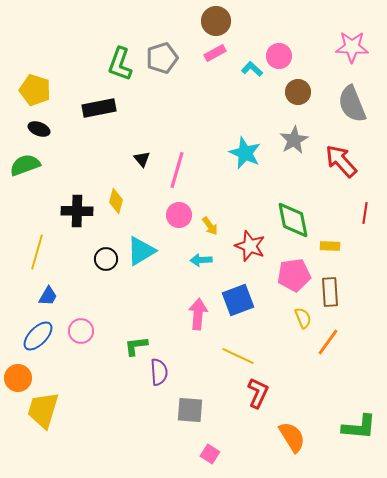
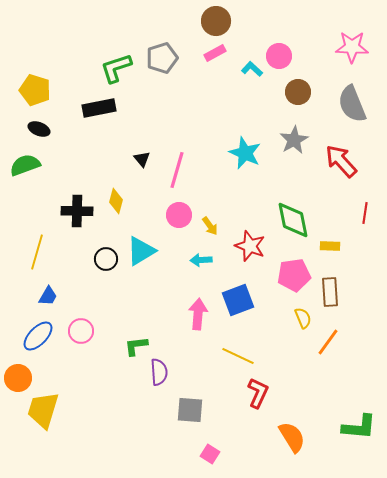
green L-shape at (120, 64): moved 4 px left, 4 px down; rotated 52 degrees clockwise
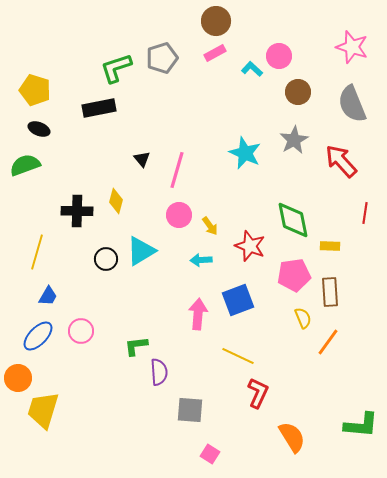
pink star at (352, 47): rotated 16 degrees clockwise
green L-shape at (359, 427): moved 2 px right, 2 px up
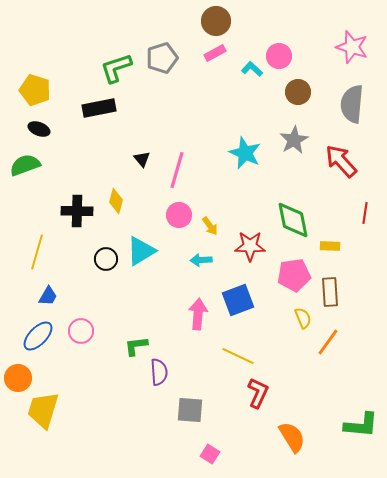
gray semicircle at (352, 104): rotated 27 degrees clockwise
red star at (250, 246): rotated 20 degrees counterclockwise
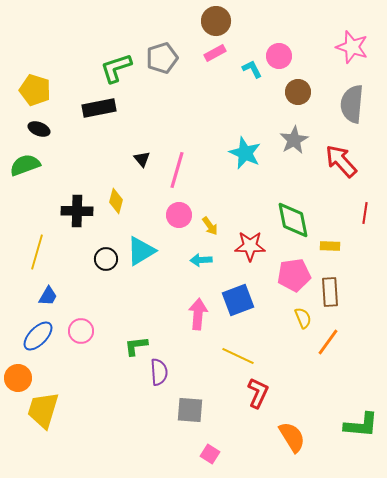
cyan L-shape at (252, 69): rotated 20 degrees clockwise
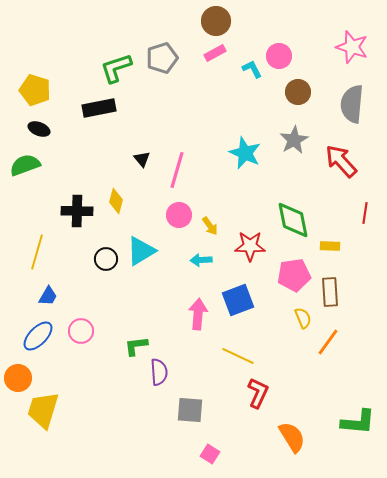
green L-shape at (361, 425): moved 3 px left, 3 px up
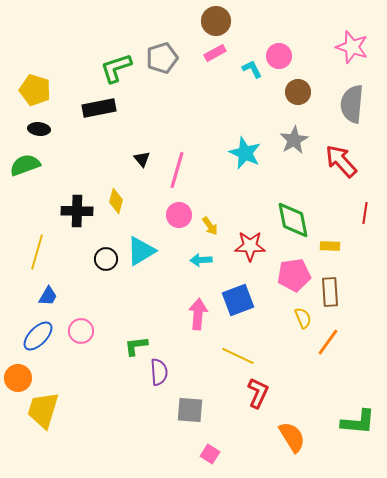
black ellipse at (39, 129): rotated 15 degrees counterclockwise
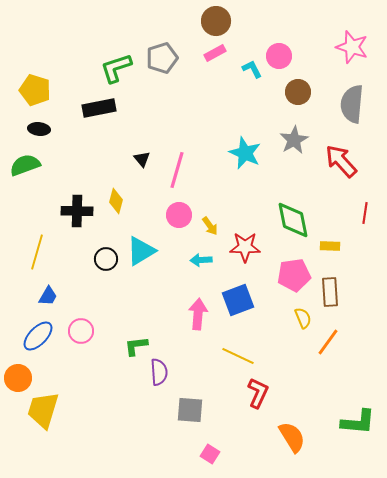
red star at (250, 246): moved 5 px left, 1 px down
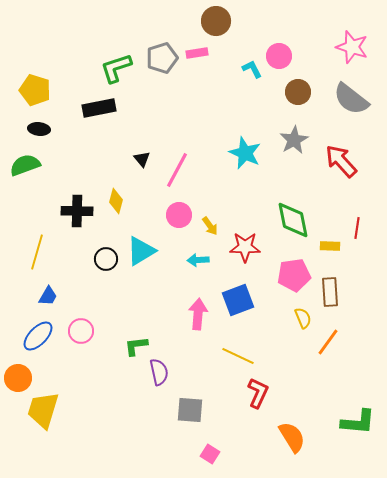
pink rectangle at (215, 53): moved 18 px left; rotated 20 degrees clockwise
gray semicircle at (352, 104): moved 1 px left, 5 px up; rotated 57 degrees counterclockwise
pink line at (177, 170): rotated 12 degrees clockwise
red line at (365, 213): moved 8 px left, 15 px down
cyan arrow at (201, 260): moved 3 px left
purple semicircle at (159, 372): rotated 8 degrees counterclockwise
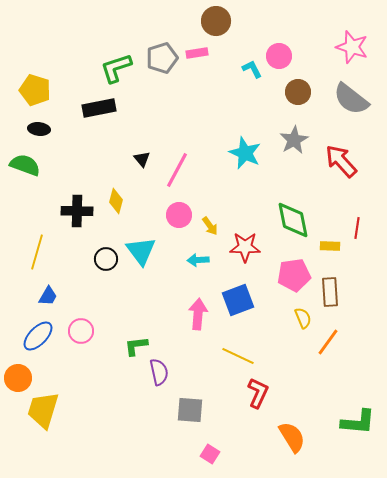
green semicircle at (25, 165): rotated 40 degrees clockwise
cyan triangle at (141, 251): rotated 36 degrees counterclockwise
